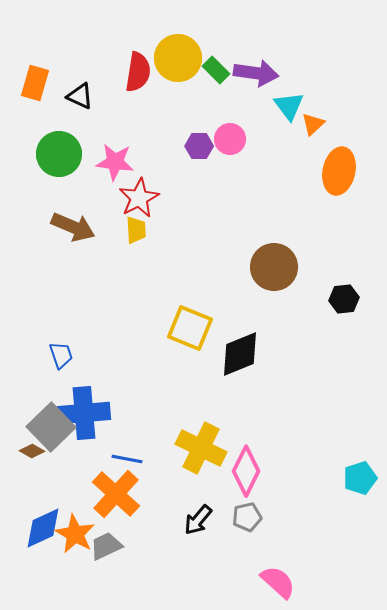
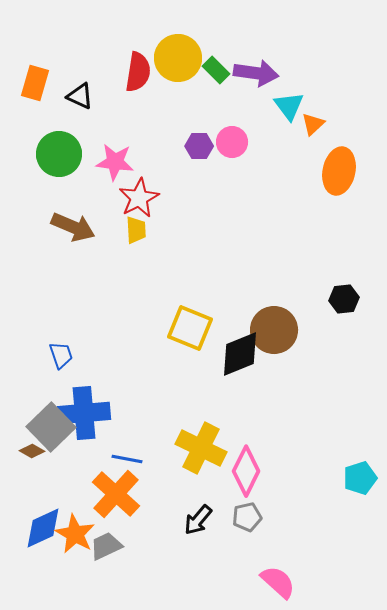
pink circle: moved 2 px right, 3 px down
brown circle: moved 63 px down
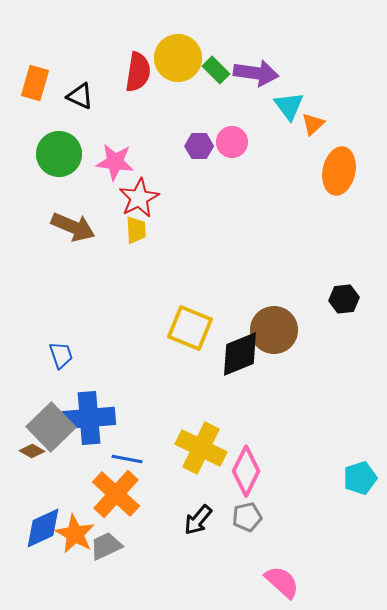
blue cross: moved 5 px right, 5 px down
pink semicircle: moved 4 px right
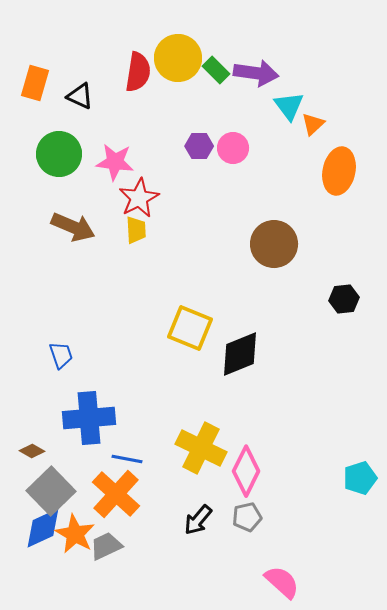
pink circle: moved 1 px right, 6 px down
brown circle: moved 86 px up
gray square: moved 64 px down
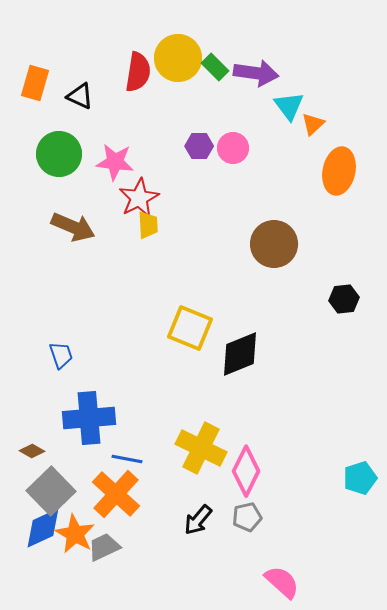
green rectangle: moved 1 px left, 3 px up
yellow trapezoid: moved 12 px right, 5 px up
gray trapezoid: moved 2 px left, 1 px down
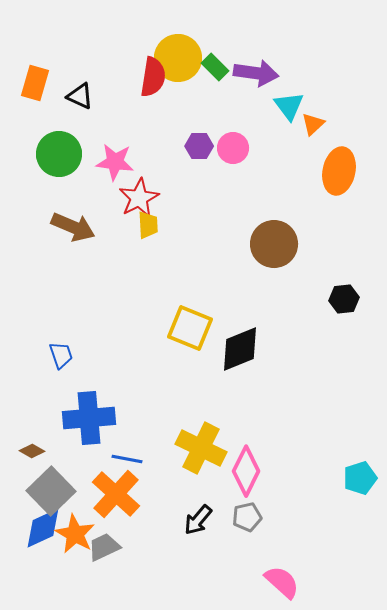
red semicircle: moved 15 px right, 5 px down
black diamond: moved 5 px up
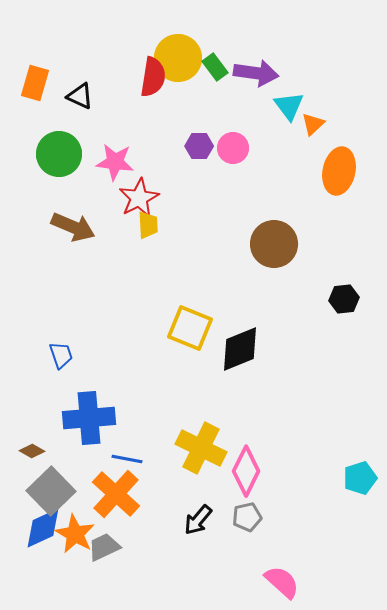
green rectangle: rotated 8 degrees clockwise
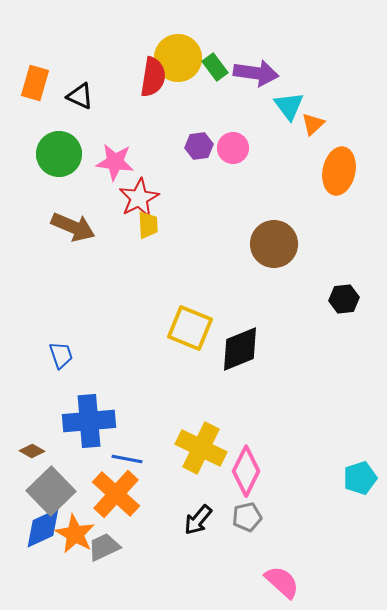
purple hexagon: rotated 8 degrees counterclockwise
blue cross: moved 3 px down
